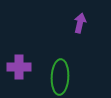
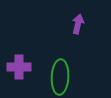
purple arrow: moved 2 px left, 1 px down
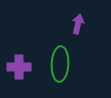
green ellipse: moved 13 px up
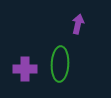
purple cross: moved 6 px right, 2 px down
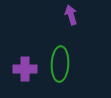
purple arrow: moved 7 px left, 9 px up; rotated 30 degrees counterclockwise
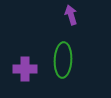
green ellipse: moved 3 px right, 4 px up
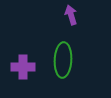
purple cross: moved 2 px left, 2 px up
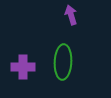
green ellipse: moved 2 px down
